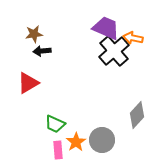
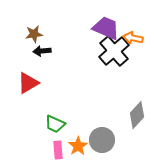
orange star: moved 2 px right, 4 px down
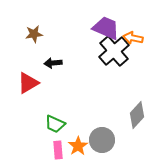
black arrow: moved 11 px right, 12 px down
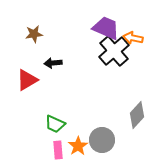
red triangle: moved 1 px left, 3 px up
